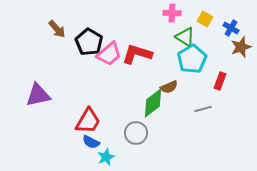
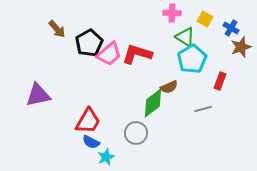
black pentagon: moved 1 px down; rotated 12 degrees clockwise
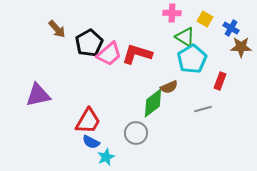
brown star: rotated 20 degrees clockwise
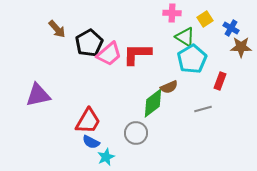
yellow square: rotated 28 degrees clockwise
red L-shape: rotated 16 degrees counterclockwise
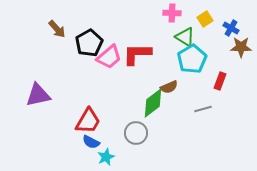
pink trapezoid: moved 3 px down
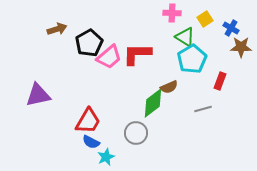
brown arrow: rotated 66 degrees counterclockwise
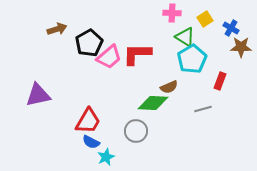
green diamond: rotated 40 degrees clockwise
gray circle: moved 2 px up
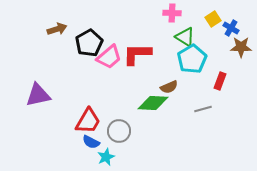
yellow square: moved 8 px right
gray circle: moved 17 px left
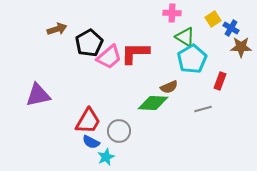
red L-shape: moved 2 px left, 1 px up
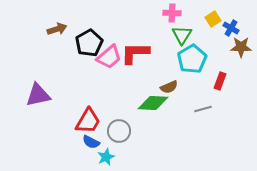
green triangle: moved 3 px left, 2 px up; rotated 30 degrees clockwise
